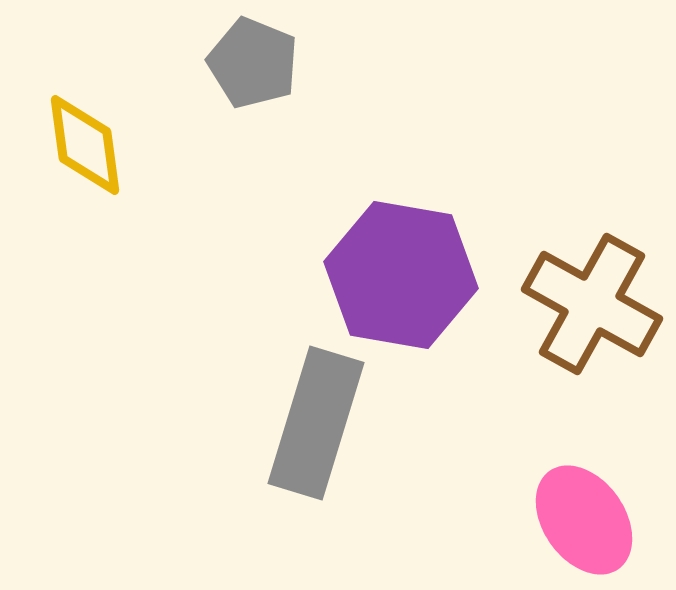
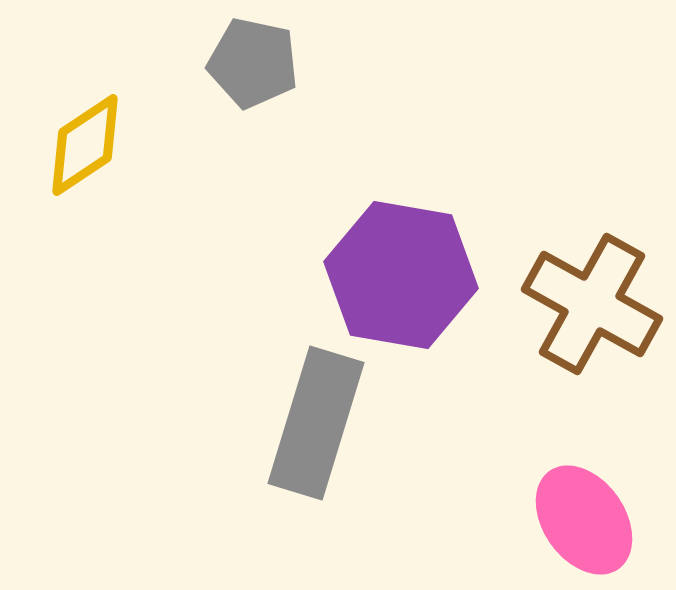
gray pentagon: rotated 10 degrees counterclockwise
yellow diamond: rotated 64 degrees clockwise
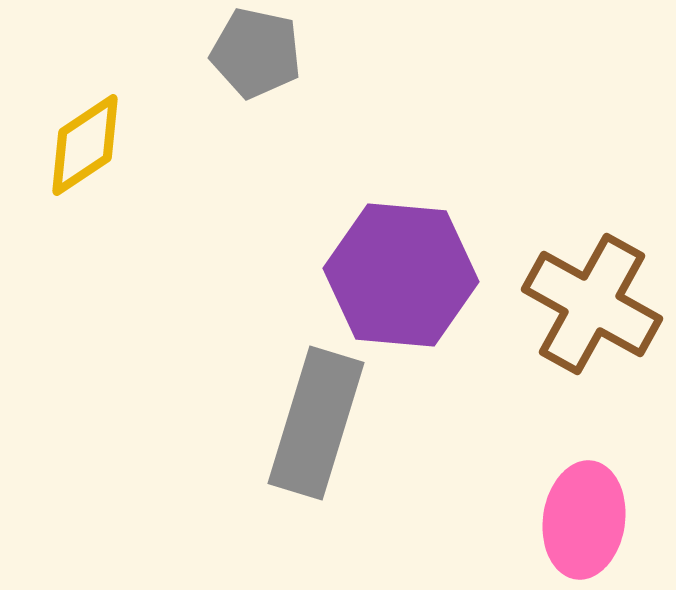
gray pentagon: moved 3 px right, 10 px up
purple hexagon: rotated 5 degrees counterclockwise
pink ellipse: rotated 43 degrees clockwise
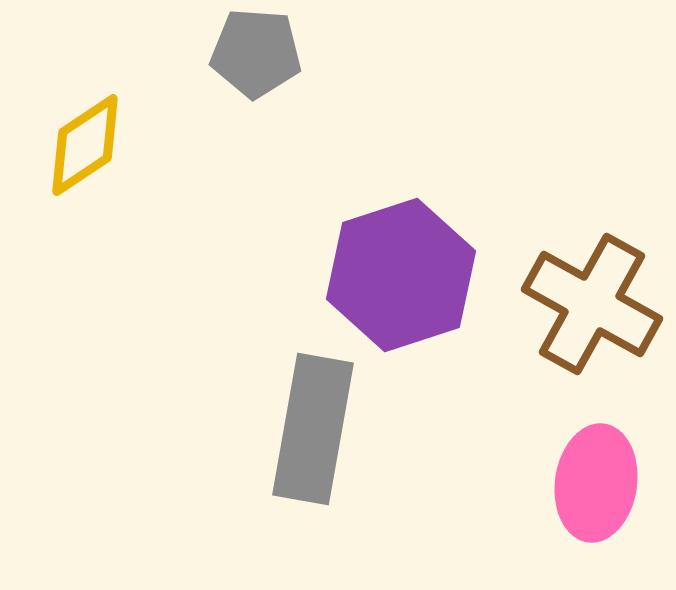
gray pentagon: rotated 8 degrees counterclockwise
purple hexagon: rotated 23 degrees counterclockwise
gray rectangle: moved 3 px left, 6 px down; rotated 7 degrees counterclockwise
pink ellipse: moved 12 px right, 37 px up
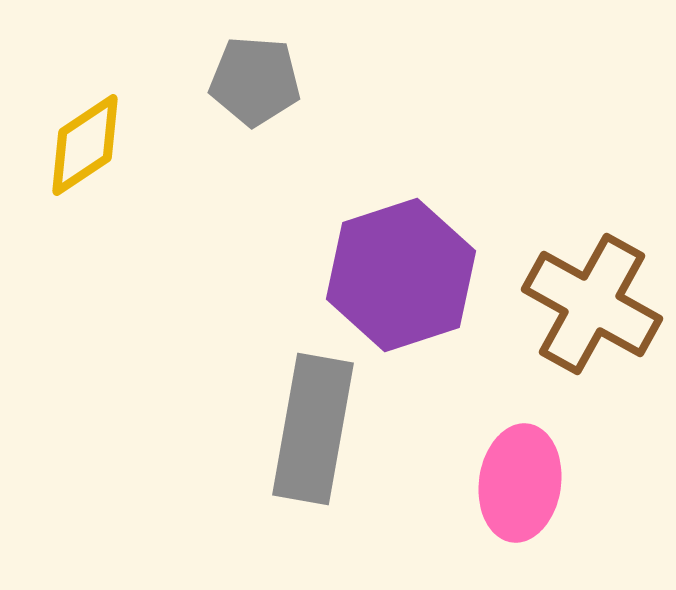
gray pentagon: moved 1 px left, 28 px down
pink ellipse: moved 76 px left
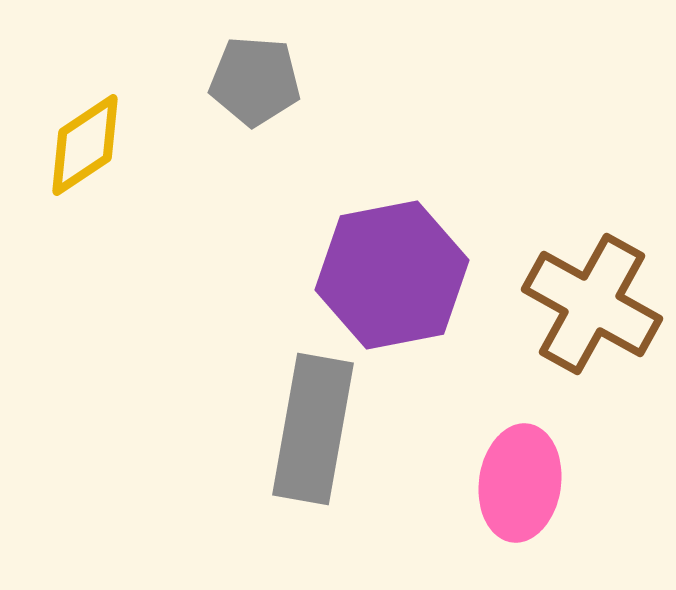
purple hexagon: moved 9 px left; rotated 7 degrees clockwise
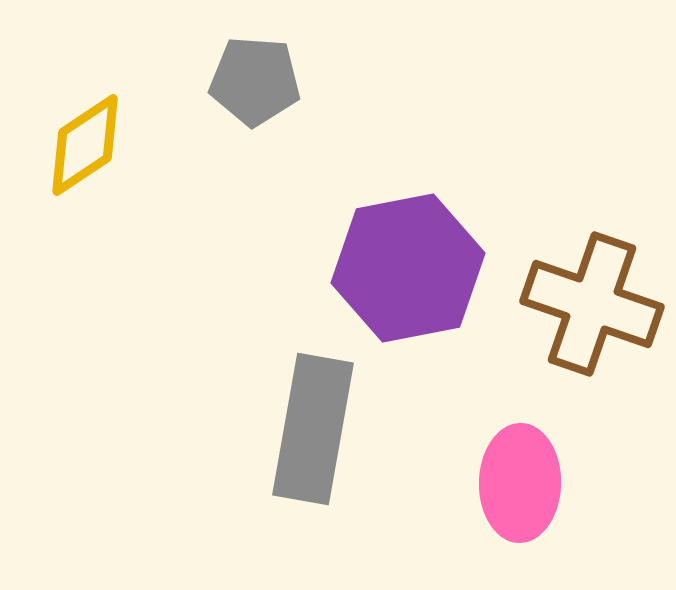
purple hexagon: moved 16 px right, 7 px up
brown cross: rotated 10 degrees counterclockwise
pink ellipse: rotated 7 degrees counterclockwise
